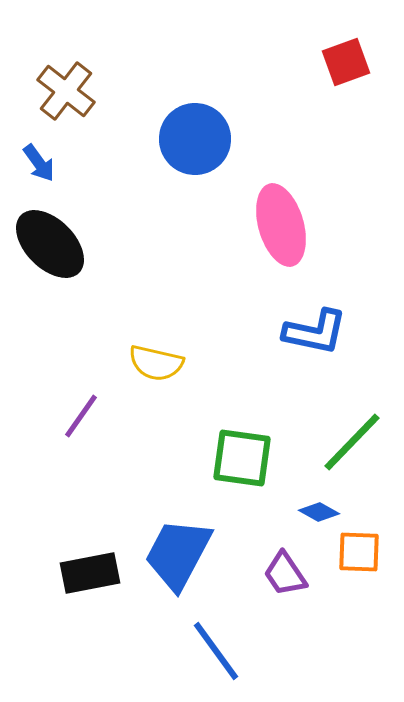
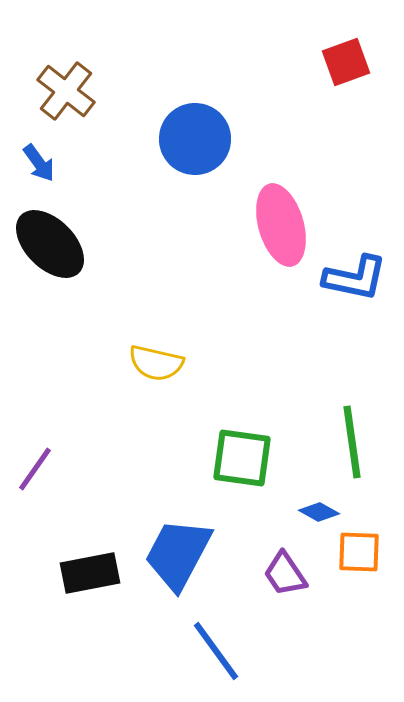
blue L-shape: moved 40 px right, 54 px up
purple line: moved 46 px left, 53 px down
green line: rotated 52 degrees counterclockwise
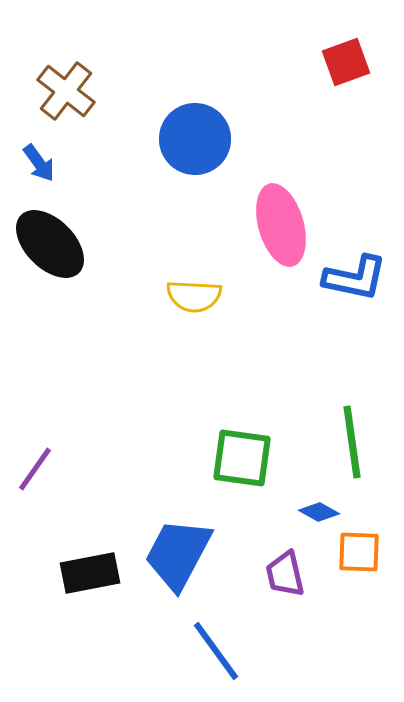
yellow semicircle: moved 38 px right, 67 px up; rotated 10 degrees counterclockwise
purple trapezoid: rotated 21 degrees clockwise
